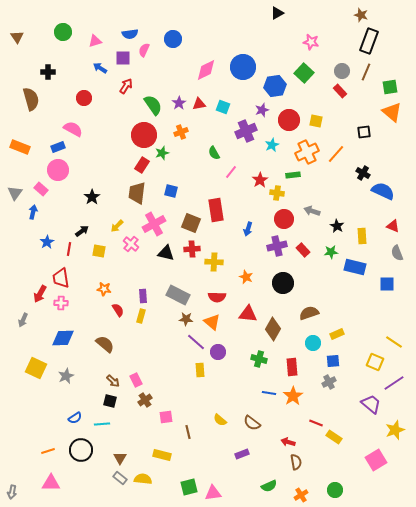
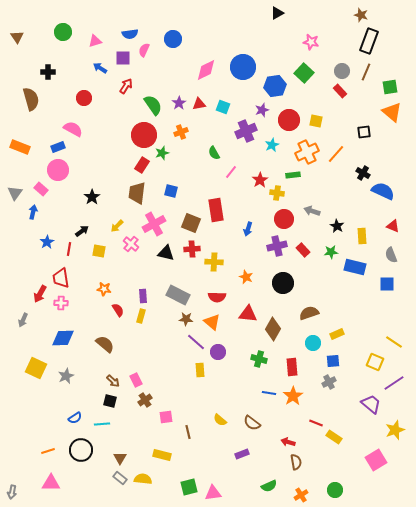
gray semicircle at (397, 253): moved 6 px left, 2 px down
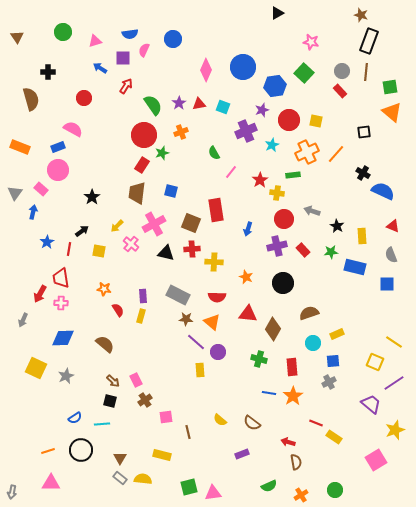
pink diamond at (206, 70): rotated 40 degrees counterclockwise
brown line at (366, 72): rotated 18 degrees counterclockwise
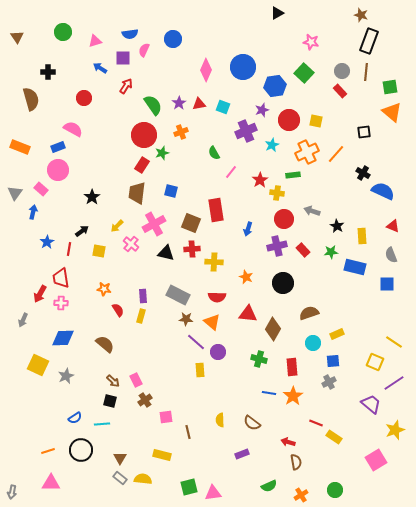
yellow square at (36, 368): moved 2 px right, 3 px up
yellow semicircle at (220, 420): rotated 48 degrees clockwise
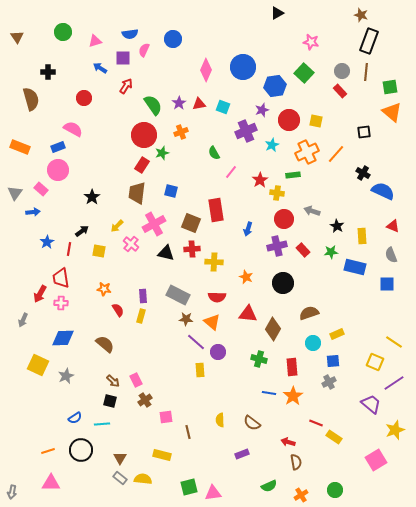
blue arrow at (33, 212): rotated 72 degrees clockwise
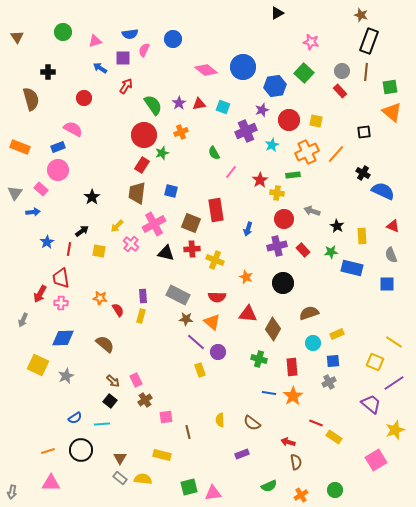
pink diamond at (206, 70): rotated 75 degrees counterclockwise
yellow cross at (214, 262): moved 1 px right, 2 px up; rotated 18 degrees clockwise
blue rectangle at (355, 267): moved 3 px left, 1 px down
orange star at (104, 289): moved 4 px left, 9 px down
yellow rectangle at (200, 370): rotated 16 degrees counterclockwise
black square at (110, 401): rotated 24 degrees clockwise
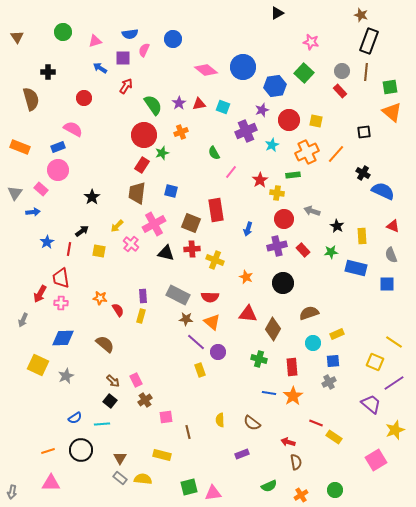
blue rectangle at (352, 268): moved 4 px right
red semicircle at (217, 297): moved 7 px left
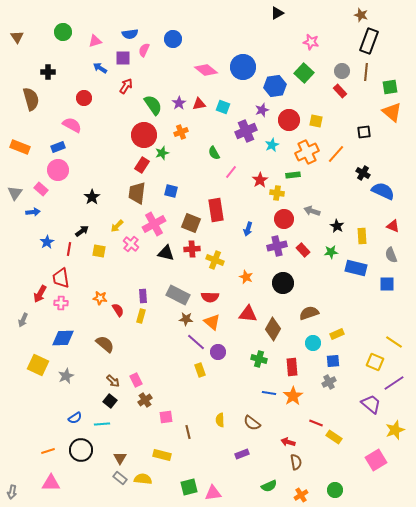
pink semicircle at (73, 129): moved 1 px left, 4 px up
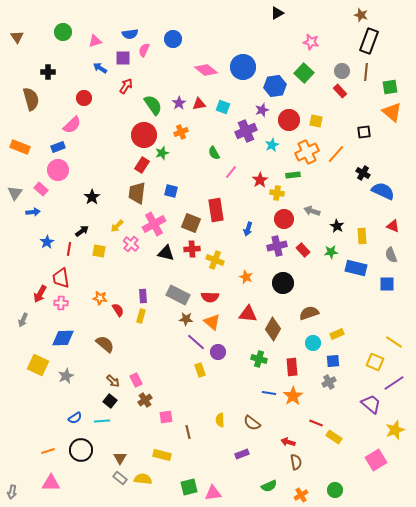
pink semicircle at (72, 125): rotated 108 degrees clockwise
cyan line at (102, 424): moved 3 px up
